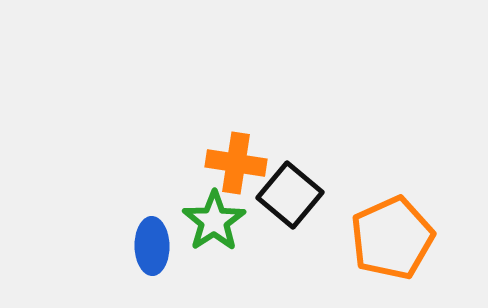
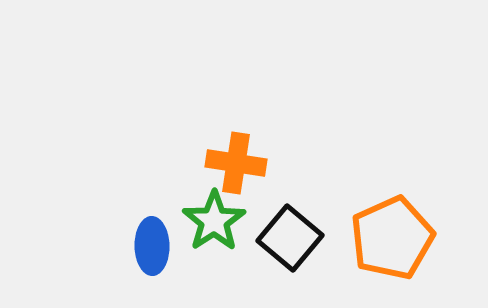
black square: moved 43 px down
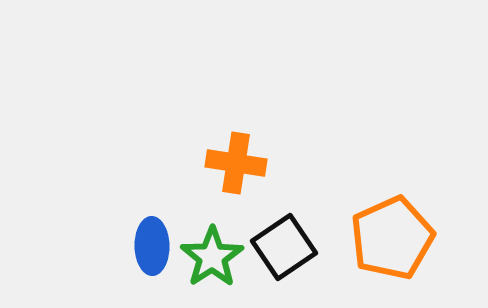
green star: moved 2 px left, 36 px down
black square: moved 6 px left, 9 px down; rotated 16 degrees clockwise
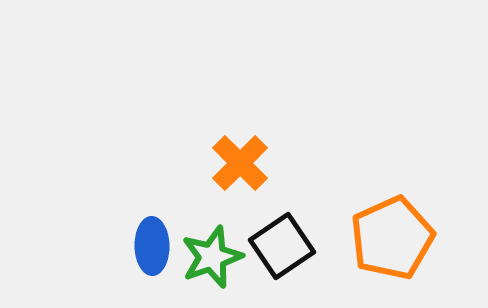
orange cross: moved 4 px right; rotated 36 degrees clockwise
black square: moved 2 px left, 1 px up
green star: rotated 14 degrees clockwise
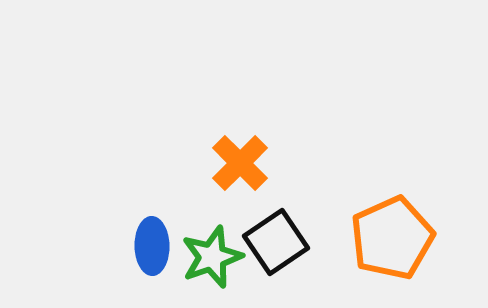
black square: moved 6 px left, 4 px up
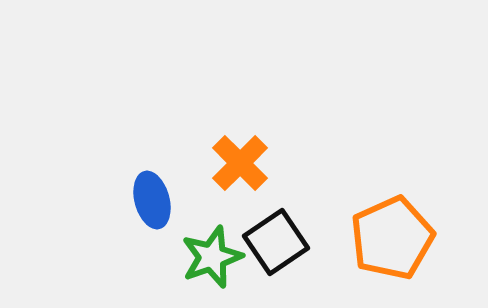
blue ellipse: moved 46 px up; rotated 14 degrees counterclockwise
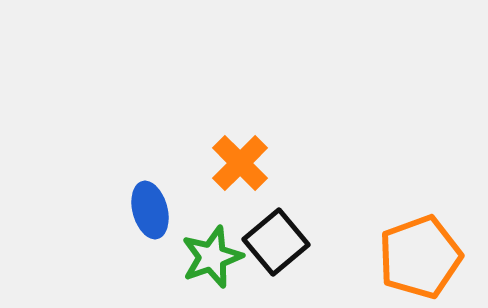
blue ellipse: moved 2 px left, 10 px down
orange pentagon: moved 28 px right, 19 px down; rotated 4 degrees clockwise
black square: rotated 6 degrees counterclockwise
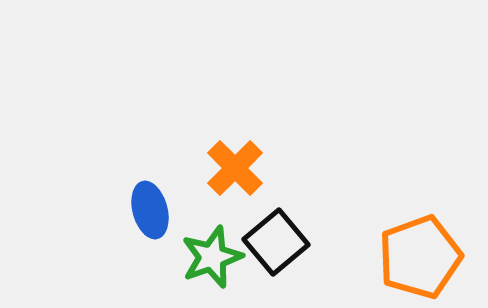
orange cross: moved 5 px left, 5 px down
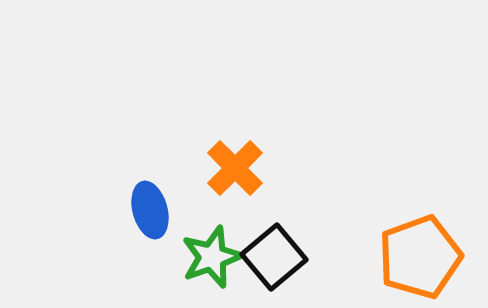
black square: moved 2 px left, 15 px down
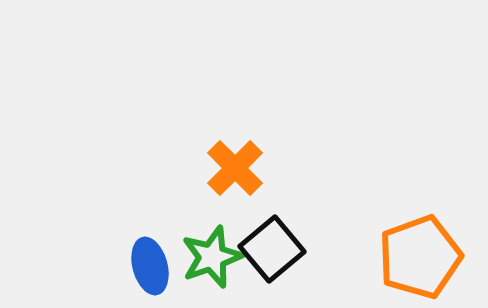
blue ellipse: moved 56 px down
black square: moved 2 px left, 8 px up
